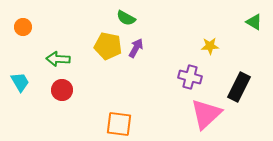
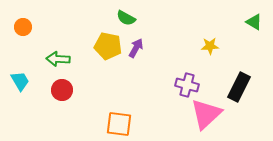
purple cross: moved 3 px left, 8 px down
cyan trapezoid: moved 1 px up
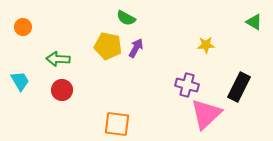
yellow star: moved 4 px left, 1 px up
orange square: moved 2 px left
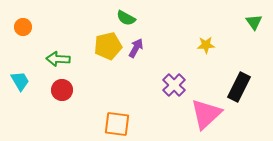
green triangle: rotated 24 degrees clockwise
yellow pentagon: rotated 24 degrees counterclockwise
purple cross: moved 13 px left; rotated 30 degrees clockwise
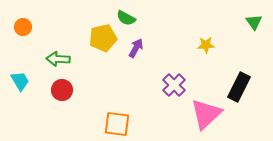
yellow pentagon: moved 5 px left, 8 px up
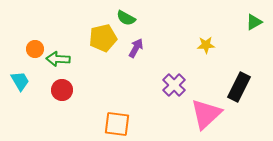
green triangle: rotated 36 degrees clockwise
orange circle: moved 12 px right, 22 px down
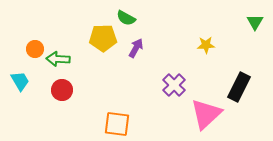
green triangle: moved 1 px right; rotated 30 degrees counterclockwise
yellow pentagon: rotated 12 degrees clockwise
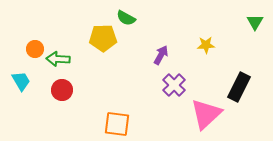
purple arrow: moved 25 px right, 7 px down
cyan trapezoid: moved 1 px right
